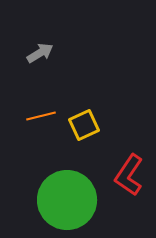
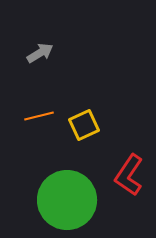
orange line: moved 2 px left
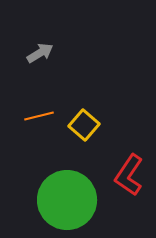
yellow square: rotated 24 degrees counterclockwise
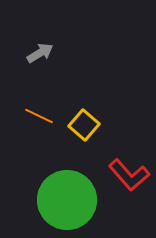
orange line: rotated 40 degrees clockwise
red L-shape: rotated 75 degrees counterclockwise
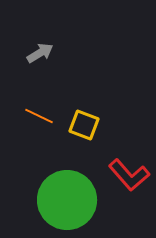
yellow square: rotated 20 degrees counterclockwise
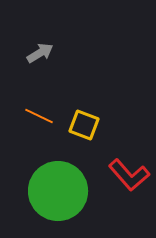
green circle: moved 9 px left, 9 px up
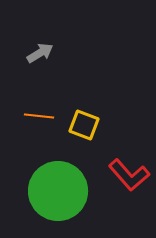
orange line: rotated 20 degrees counterclockwise
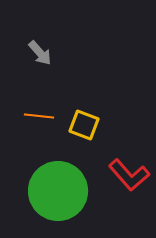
gray arrow: rotated 80 degrees clockwise
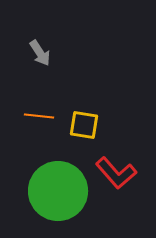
gray arrow: rotated 8 degrees clockwise
yellow square: rotated 12 degrees counterclockwise
red L-shape: moved 13 px left, 2 px up
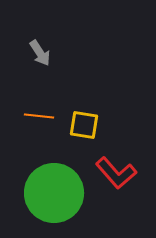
green circle: moved 4 px left, 2 px down
